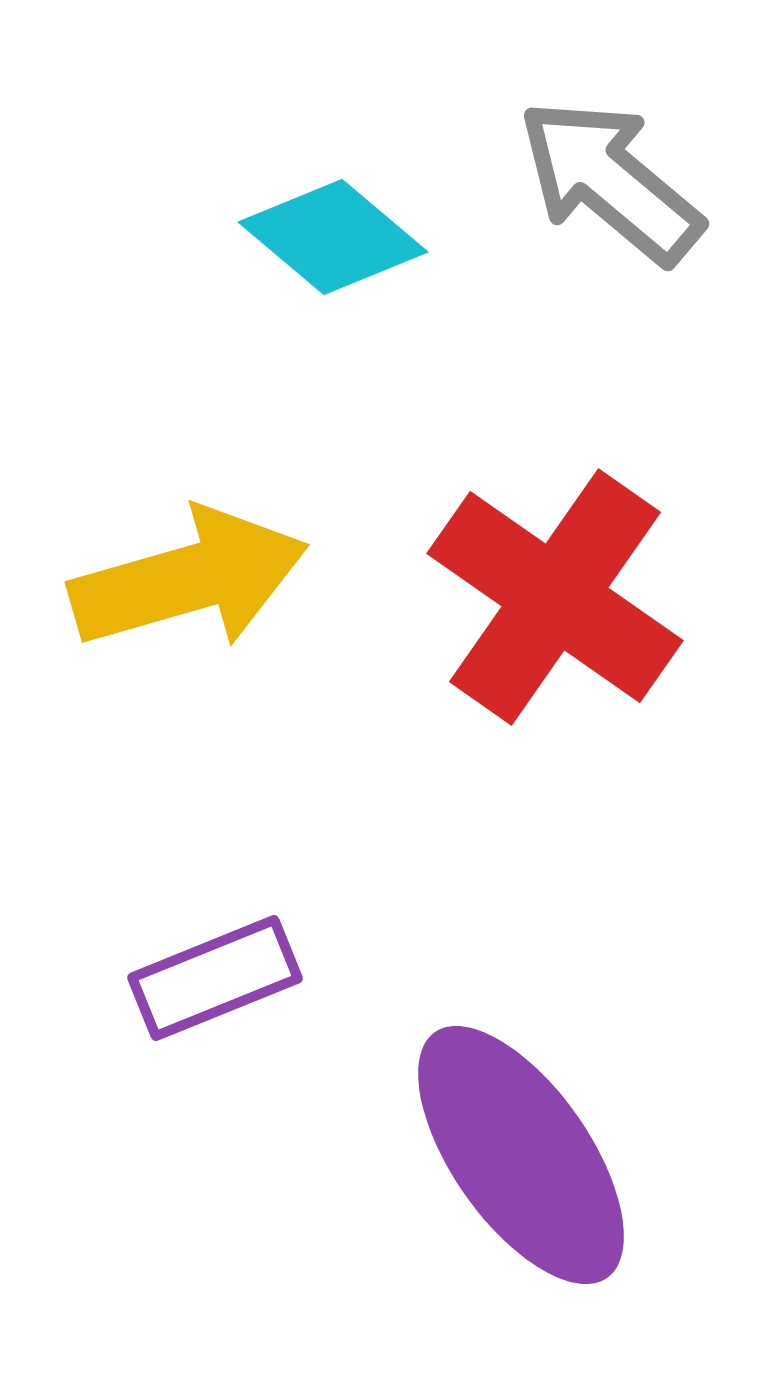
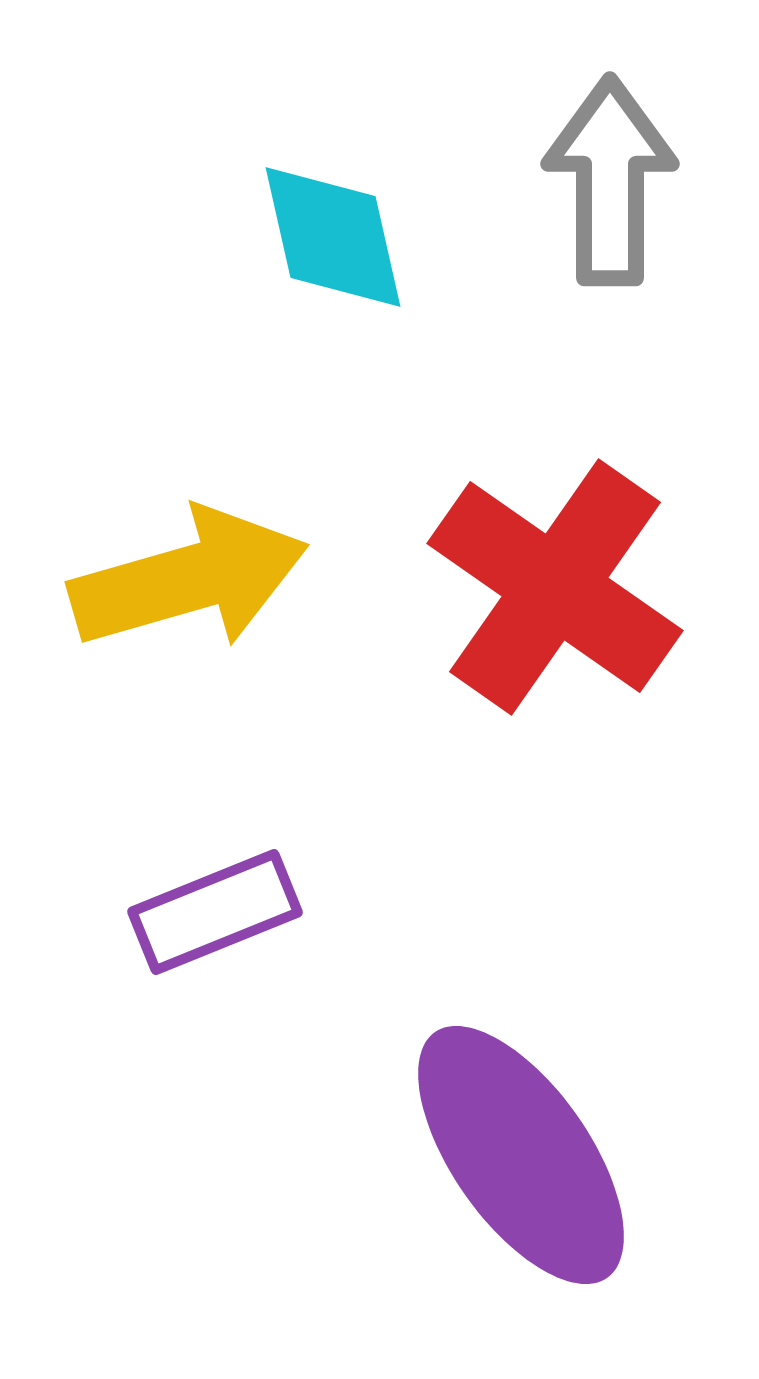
gray arrow: rotated 50 degrees clockwise
cyan diamond: rotated 37 degrees clockwise
red cross: moved 10 px up
purple rectangle: moved 66 px up
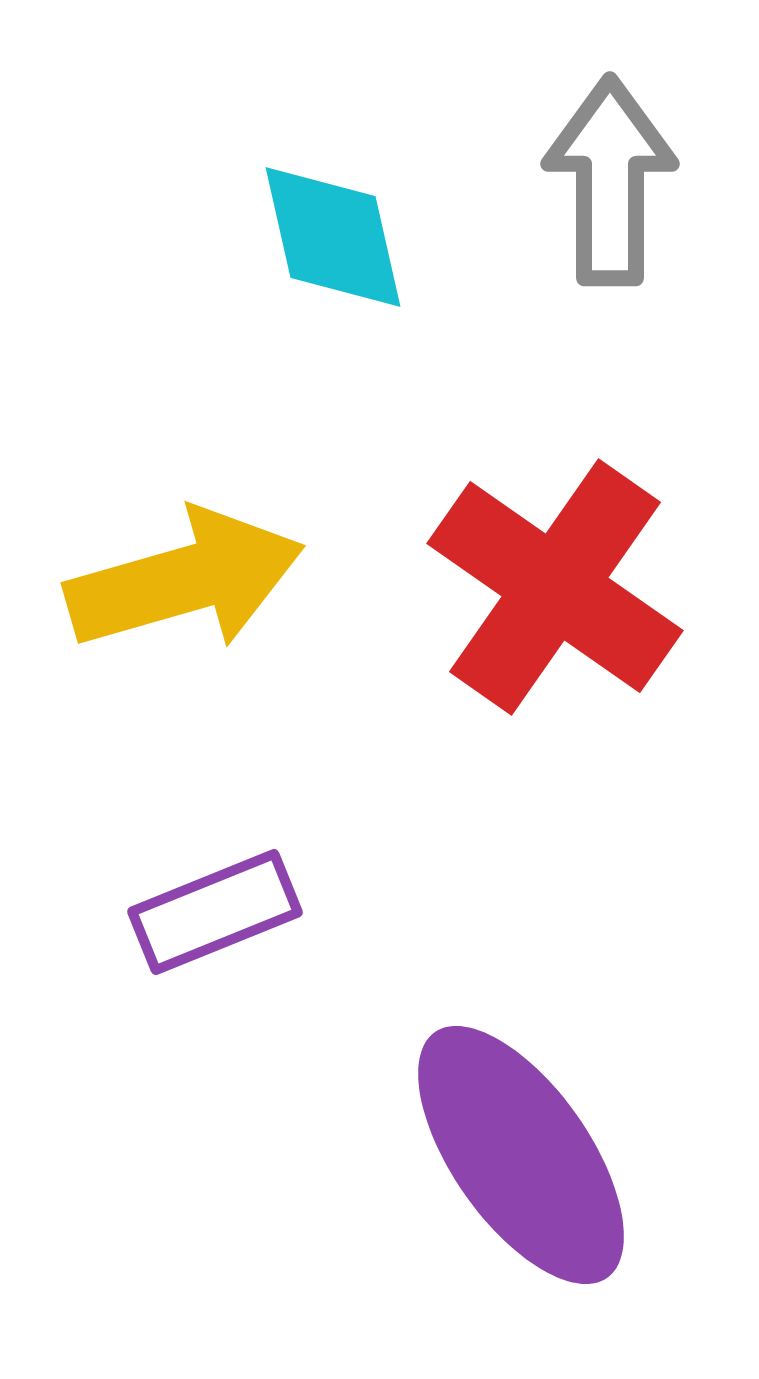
yellow arrow: moved 4 px left, 1 px down
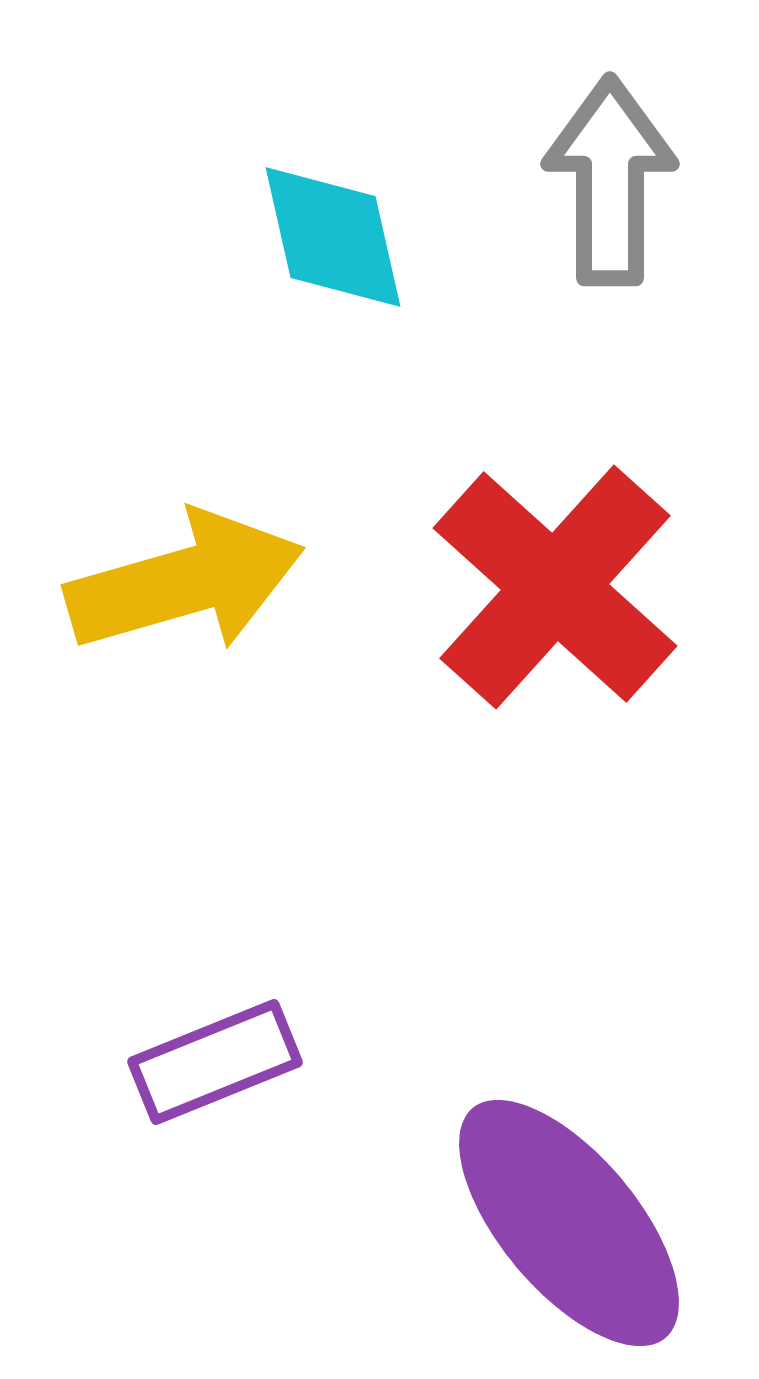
yellow arrow: moved 2 px down
red cross: rotated 7 degrees clockwise
purple rectangle: moved 150 px down
purple ellipse: moved 48 px right, 68 px down; rotated 5 degrees counterclockwise
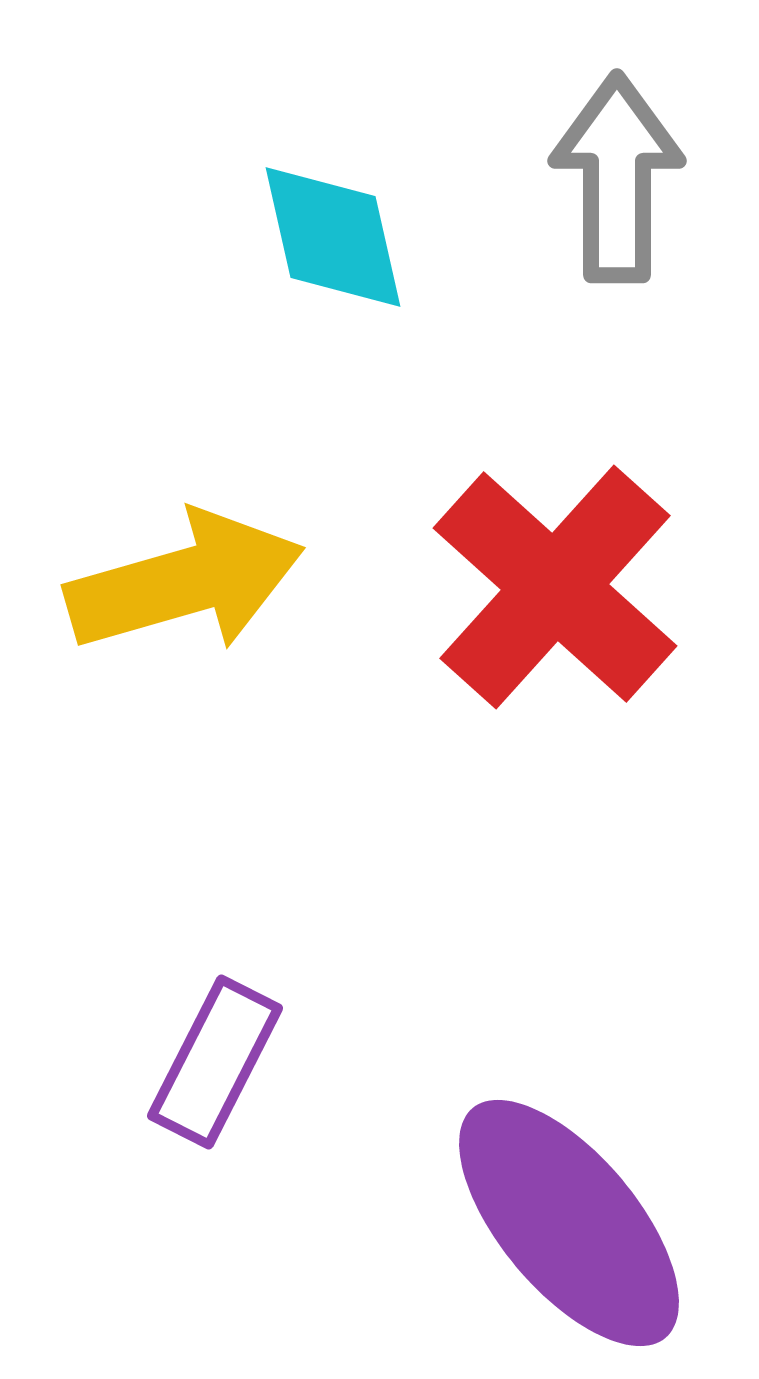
gray arrow: moved 7 px right, 3 px up
purple rectangle: rotated 41 degrees counterclockwise
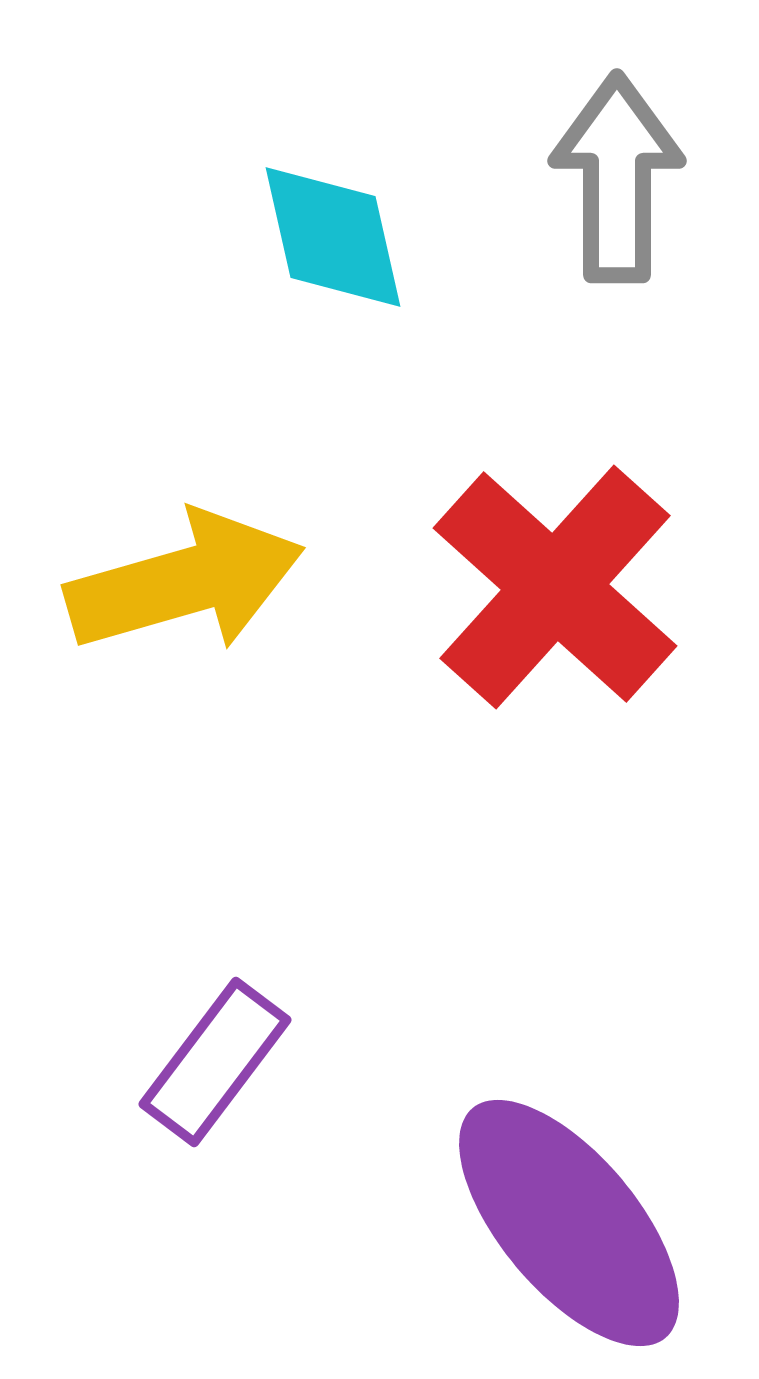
purple rectangle: rotated 10 degrees clockwise
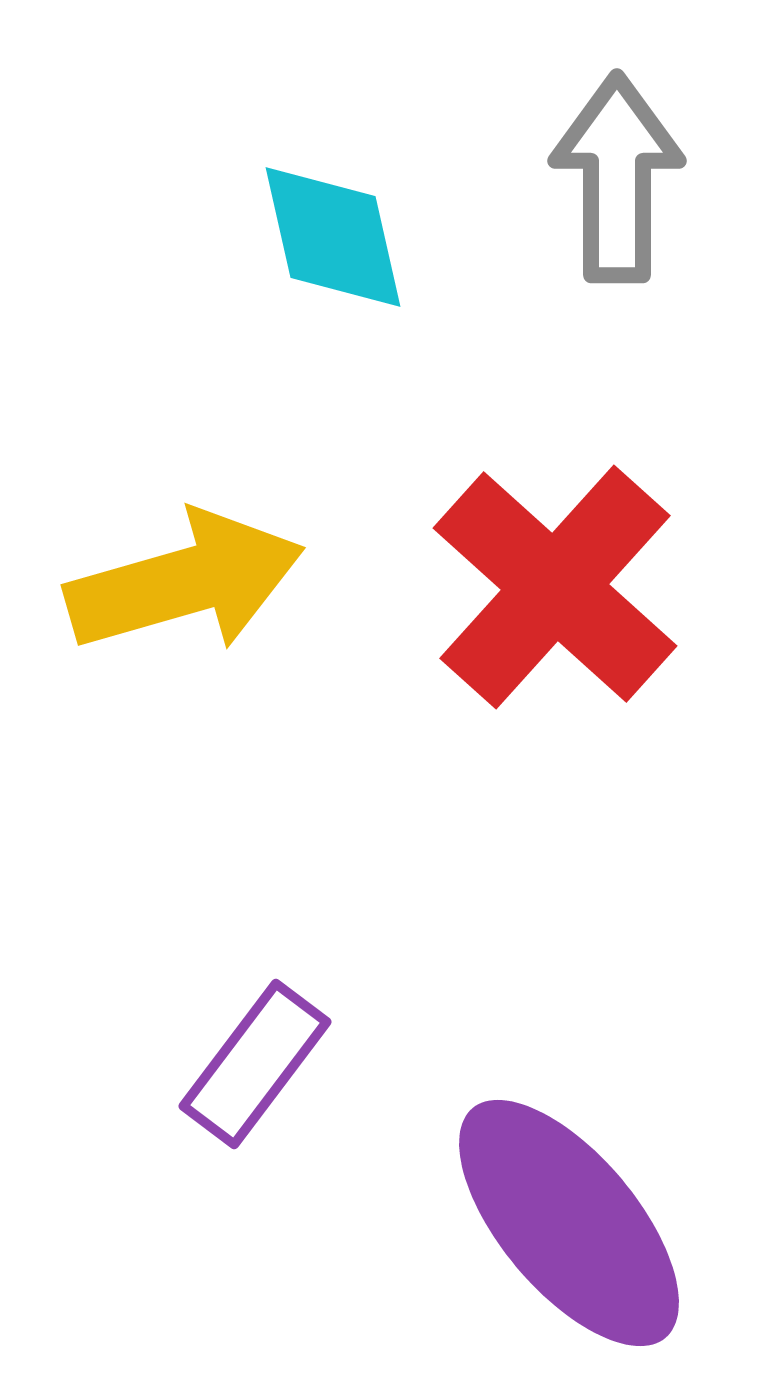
purple rectangle: moved 40 px right, 2 px down
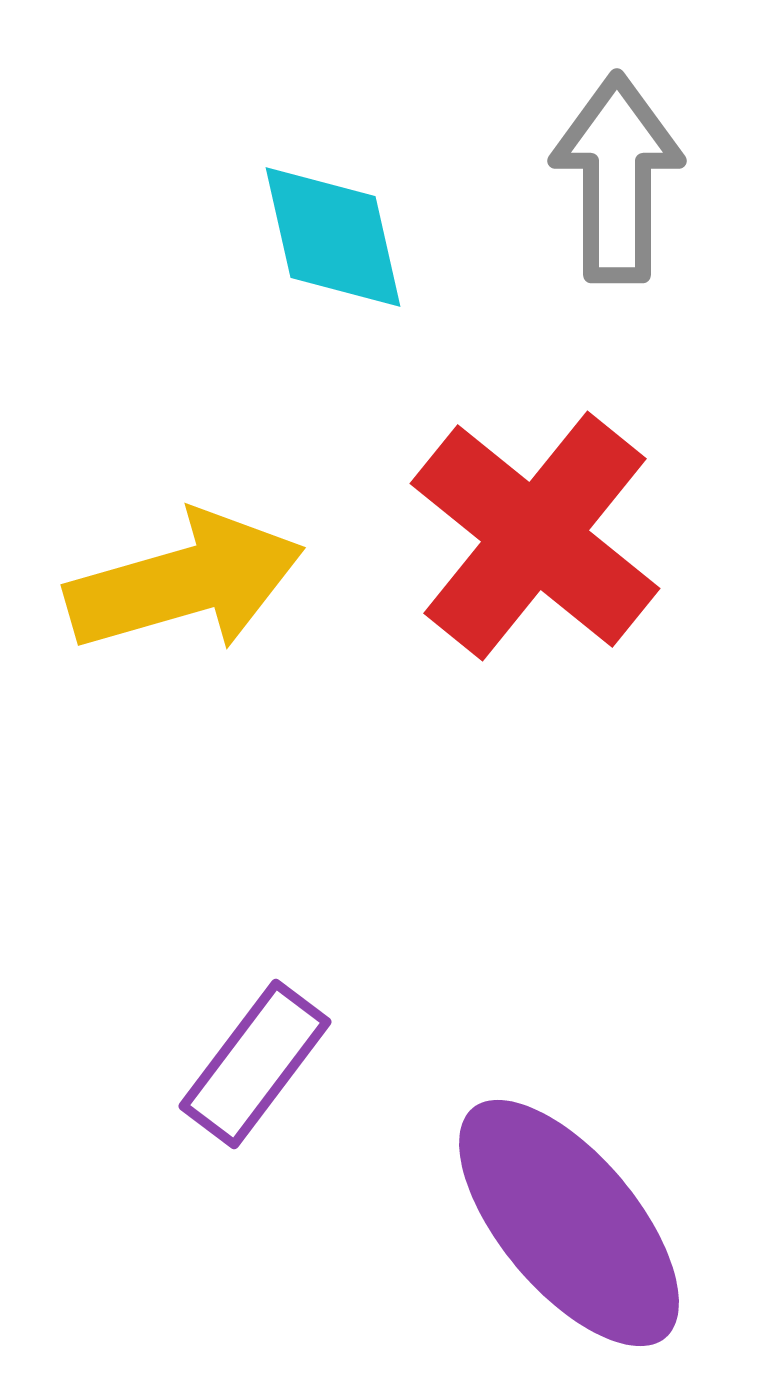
red cross: moved 20 px left, 51 px up; rotated 3 degrees counterclockwise
